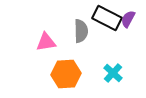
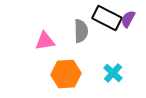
pink triangle: moved 1 px left, 1 px up
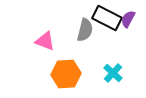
gray semicircle: moved 4 px right, 1 px up; rotated 15 degrees clockwise
pink triangle: rotated 30 degrees clockwise
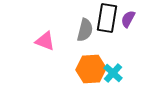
black rectangle: rotated 72 degrees clockwise
orange hexagon: moved 25 px right, 5 px up
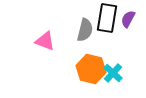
orange hexagon: rotated 16 degrees clockwise
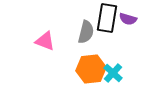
purple semicircle: rotated 102 degrees counterclockwise
gray semicircle: moved 1 px right, 2 px down
orange hexagon: rotated 20 degrees counterclockwise
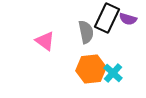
black rectangle: rotated 16 degrees clockwise
gray semicircle: rotated 25 degrees counterclockwise
pink triangle: rotated 15 degrees clockwise
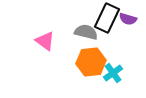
gray semicircle: rotated 65 degrees counterclockwise
orange hexagon: moved 7 px up
cyan cross: rotated 12 degrees clockwise
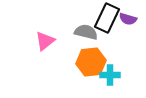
pink triangle: rotated 45 degrees clockwise
cyan cross: moved 3 px left, 2 px down; rotated 36 degrees clockwise
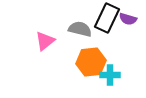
gray semicircle: moved 6 px left, 3 px up
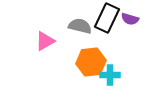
purple semicircle: moved 2 px right
gray semicircle: moved 3 px up
pink triangle: rotated 10 degrees clockwise
